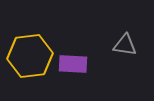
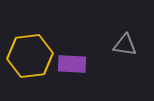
purple rectangle: moved 1 px left
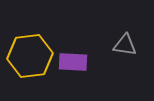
purple rectangle: moved 1 px right, 2 px up
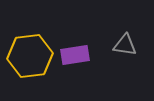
purple rectangle: moved 2 px right, 7 px up; rotated 12 degrees counterclockwise
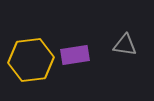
yellow hexagon: moved 1 px right, 4 px down
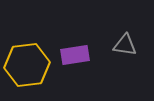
yellow hexagon: moved 4 px left, 5 px down
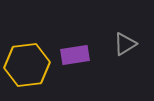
gray triangle: moved 1 px up; rotated 40 degrees counterclockwise
